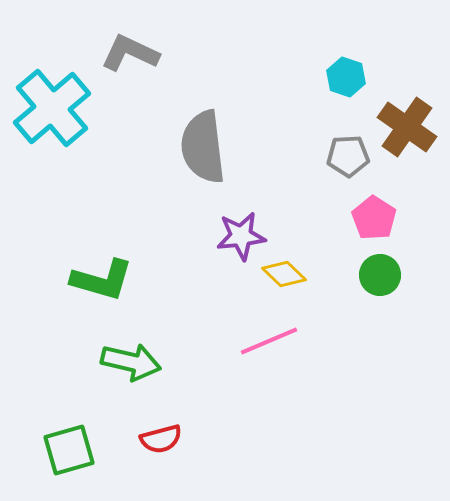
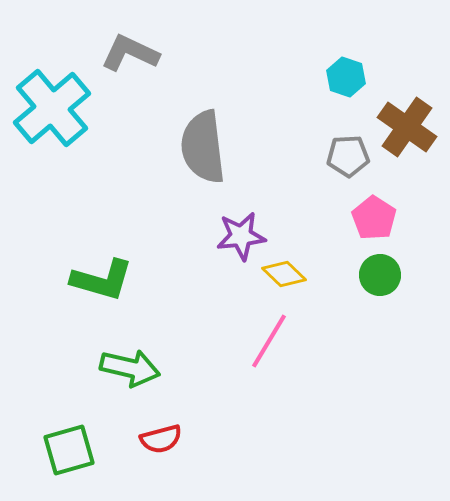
pink line: rotated 36 degrees counterclockwise
green arrow: moved 1 px left, 6 px down
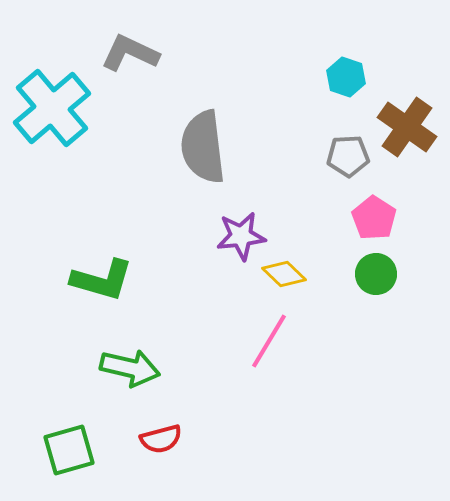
green circle: moved 4 px left, 1 px up
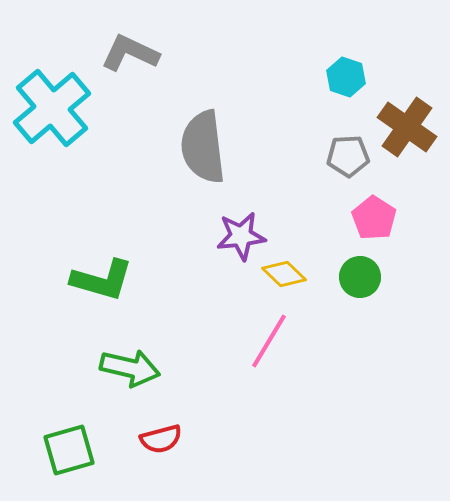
green circle: moved 16 px left, 3 px down
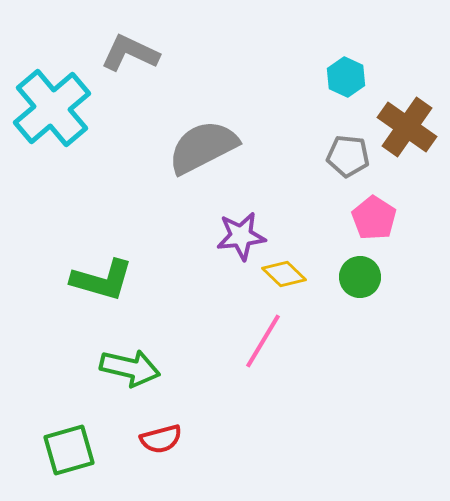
cyan hexagon: rotated 6 degrees clockwise
gray semicircle: rotated 70 degrees clockwise
gray pentagon: rotated 9 degrees clockwise
pink line: moved 6 px left
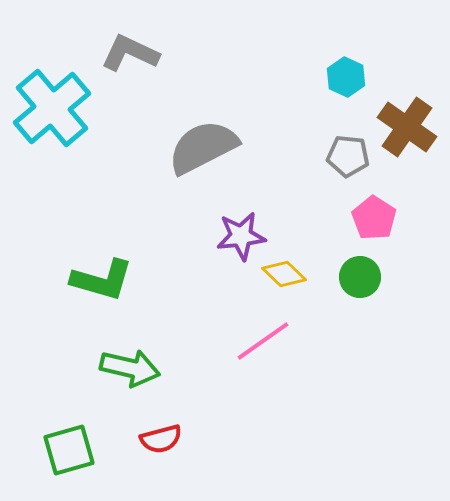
pink line: rotated 24 degrees clockwise
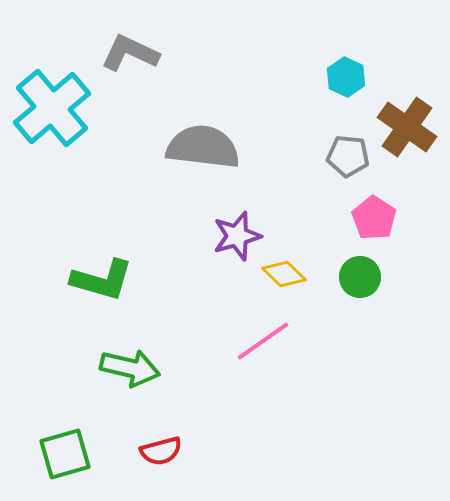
gray semicircle: rotated 34 degrees clockwise
purple star: moved 4 px left; rotated 9 degrees counterclockwise
red semicircle: moved 12 px down
green square: moved 4 px left, 4 px down
